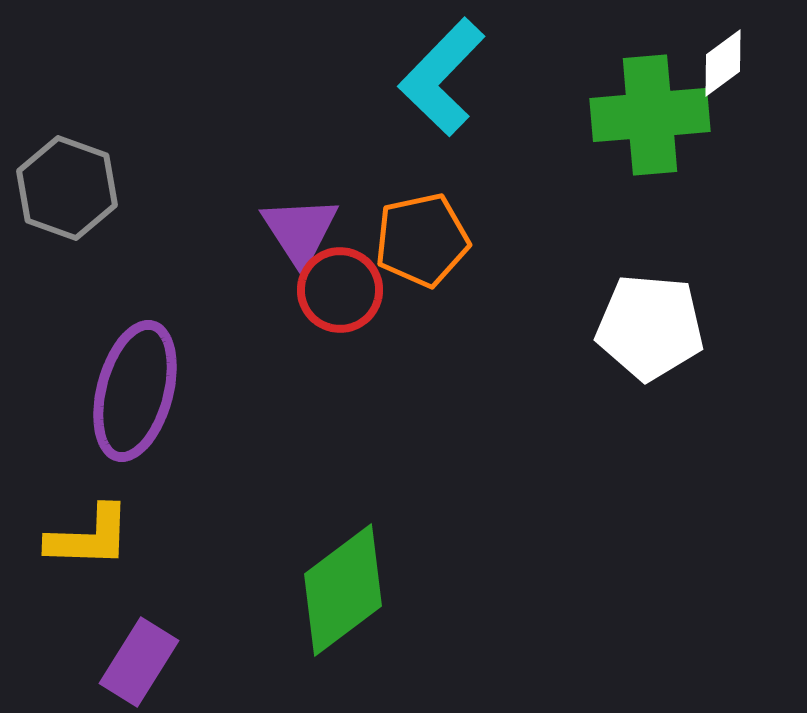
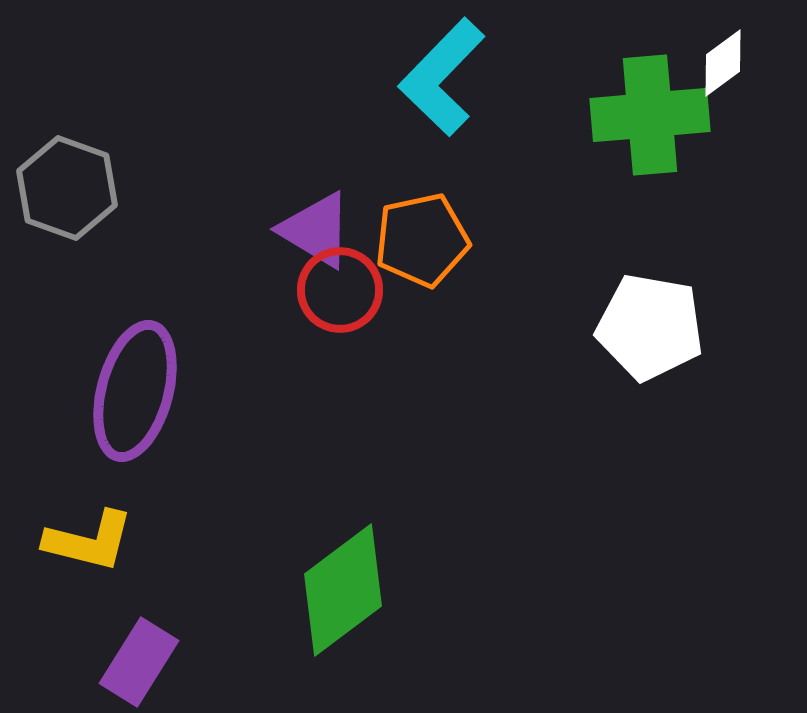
purple triangle: moved 16 px right, 1 px up; rotated 26 degrees counterclockwise
white pentagon: rotated 5 degrees clockwise
yellow L-shape: moved 4 px down; rotated 12 degrees clockwise
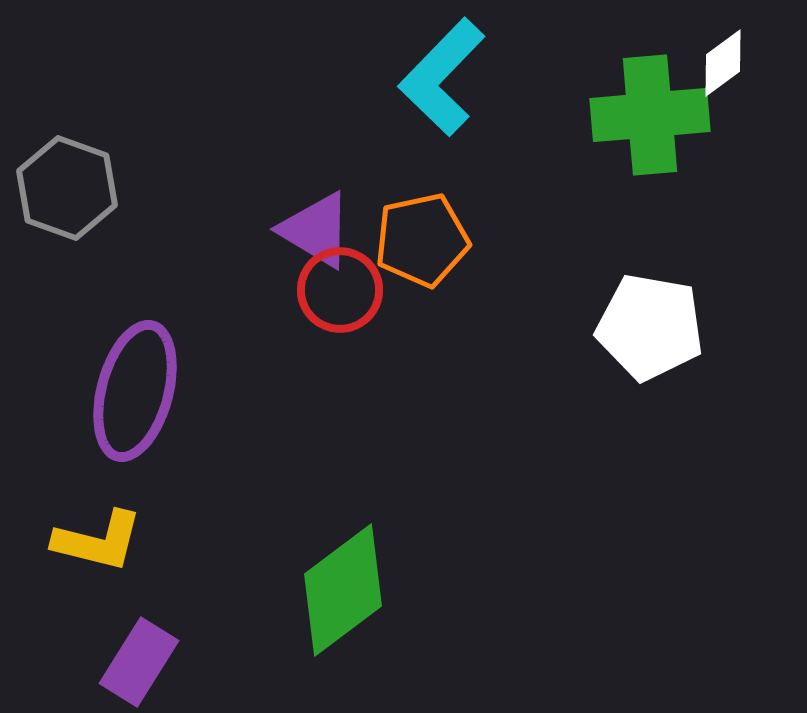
yellow L-shape: moved 9 px right
